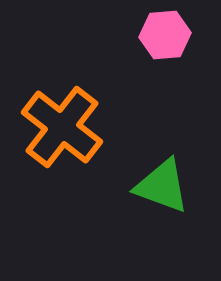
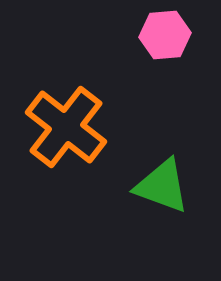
orange cross: moved 4 px right
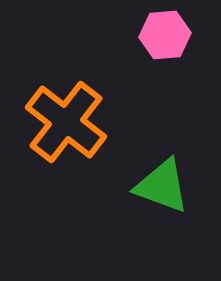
orange cross: moved 5 px up
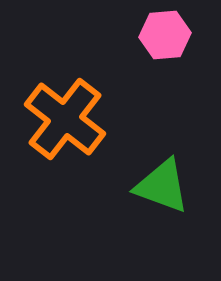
orange cross: moved 1 px left, 3 px up
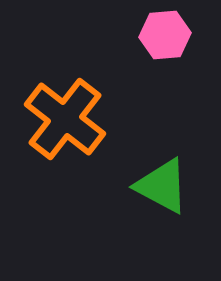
green triangle: rotated 8 degrees clockwise
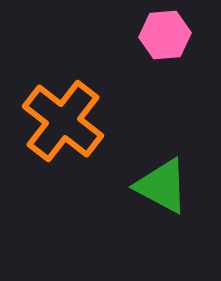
orange cross: moved 2 px left, 2 px down
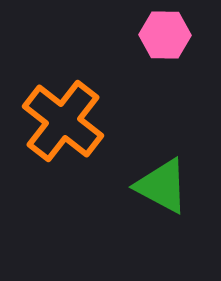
pink hexagon: rotated 6 degrees clockwise
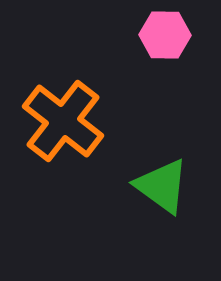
green triangle: rotated 8 degrees clockwise
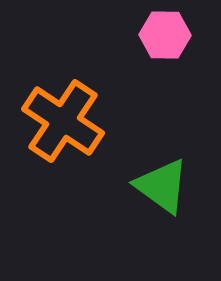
orange cross: rotated 4 degrees counterclockwise
